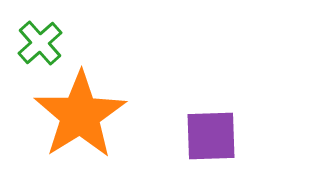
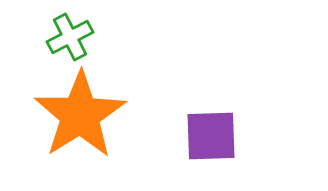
green cross: moved 30 px right, 6 px up; rotated 15 degrees clockwise
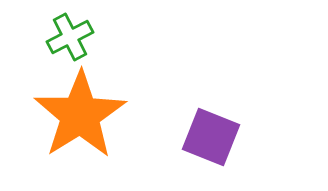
purple square: moved 1 px down; rotated 24 degrees clockwise
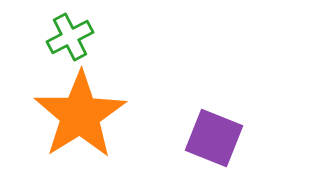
purple square: moved 3 px right, 1 px down
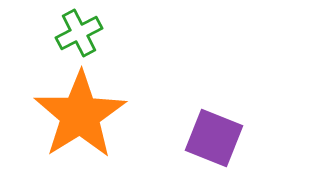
green cross: moved 9 px right, 4 px up
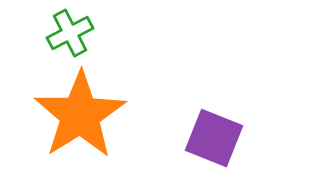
green cross: moved 9 px left
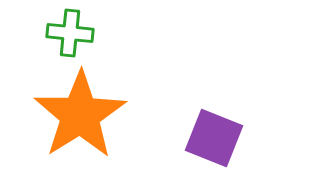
green cross: rotated 33 degrees clockwise
